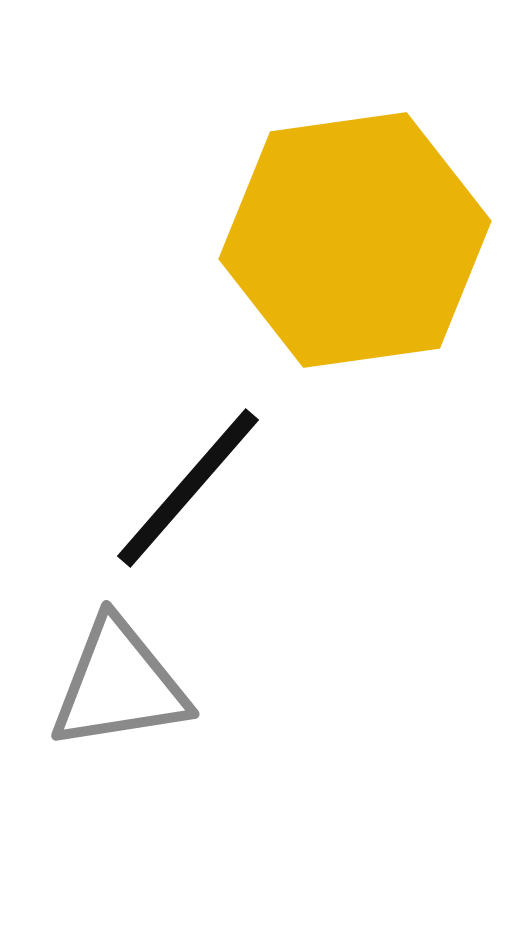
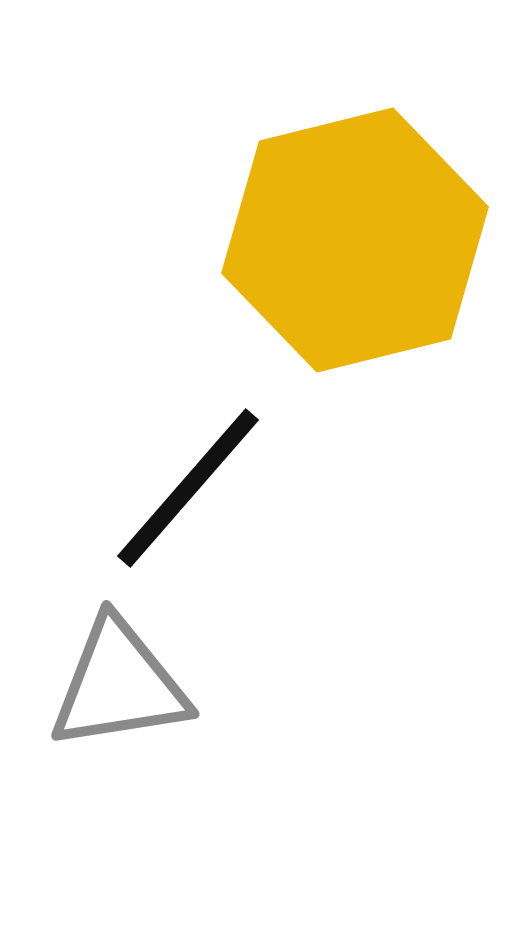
yellow hexagon: rotated 6 degrees counterclockwise
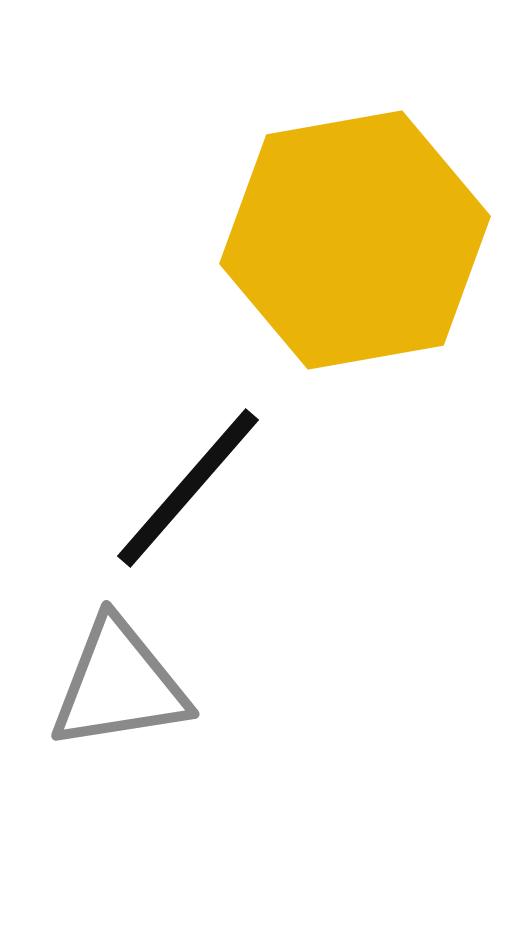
yellow hexagon: rotated 4 degrees clockwise
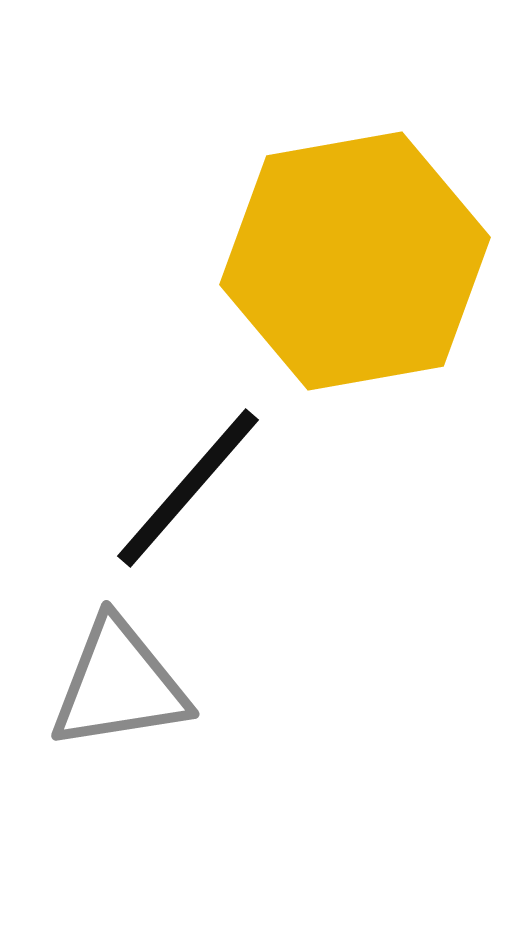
yellow hexagon: moved 21 px down
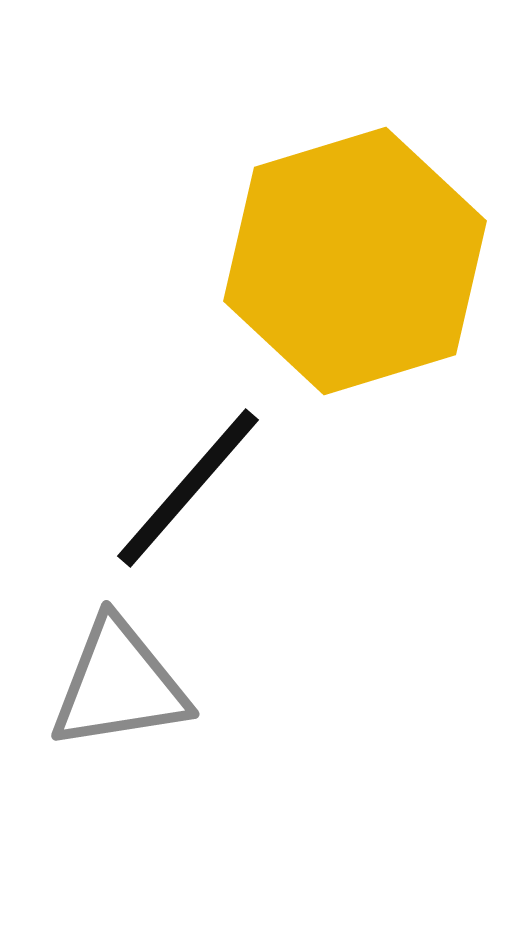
yellow hexagon: rotated 7 degrees counterclockwise
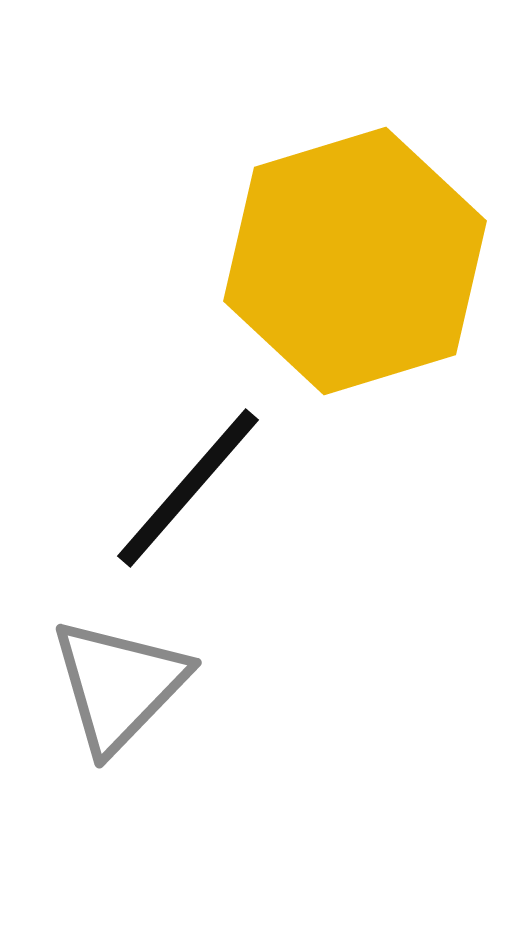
gray triangle: rotated 37 degrees counterclockwise
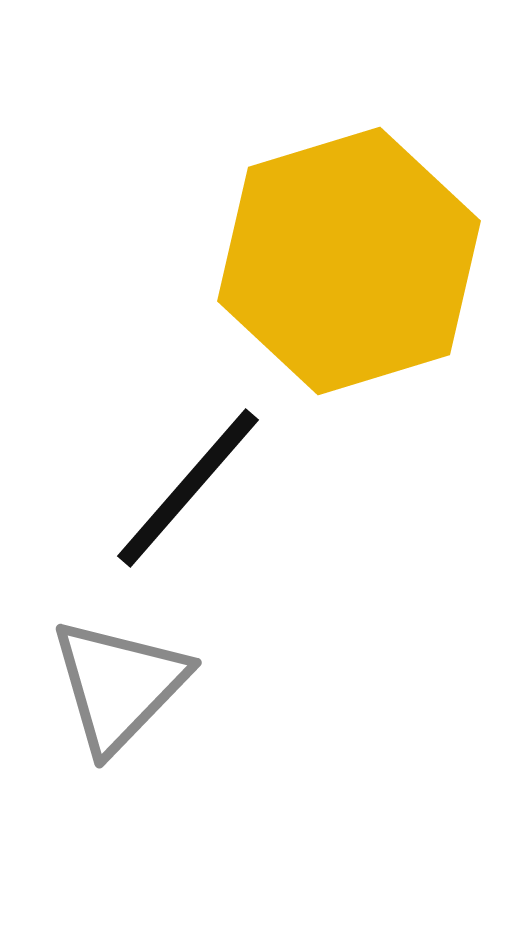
yellow hexagon: moved 6 px left
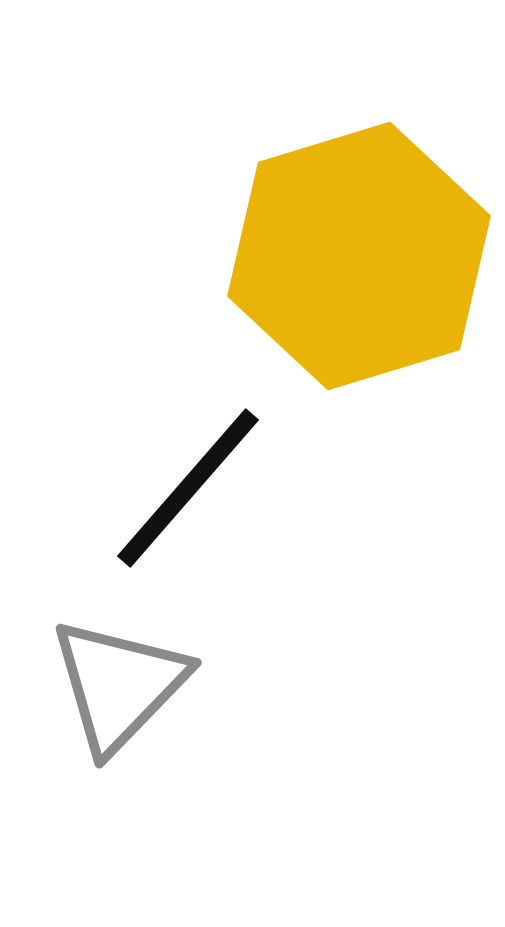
yellow hexagon: moved 10 px right, 5 px up
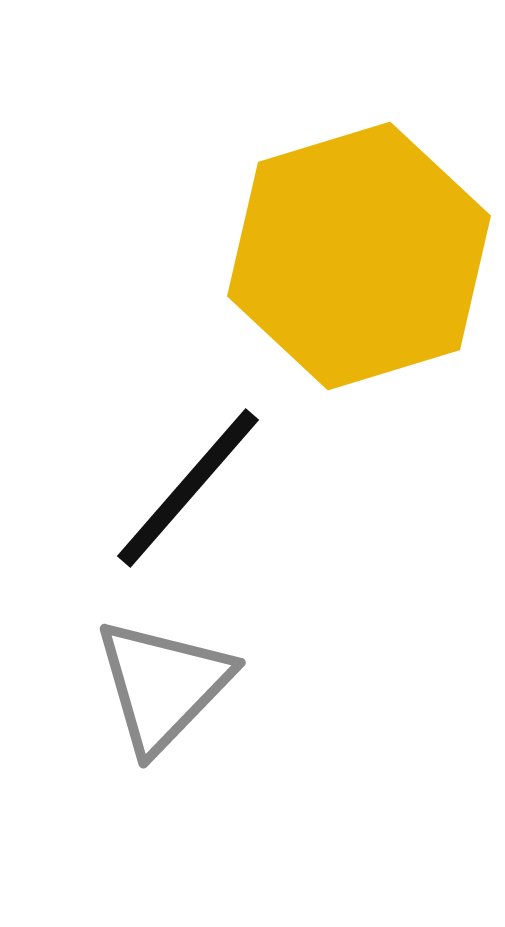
gray triangle: moved 44 px right
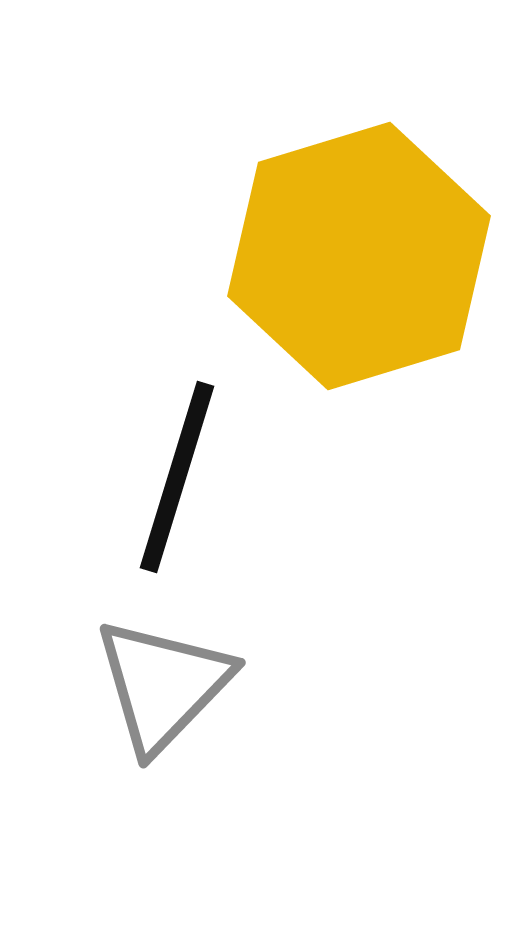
black line: moved 11 px left, 11 px up; rotated 24 degrees counterclockwise
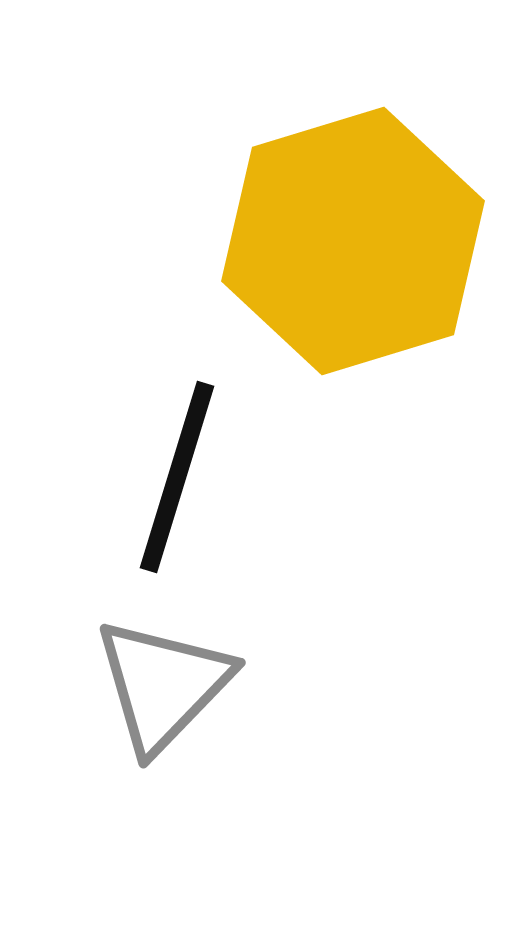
yellow hexagon: moved 6 px left, 15 px up
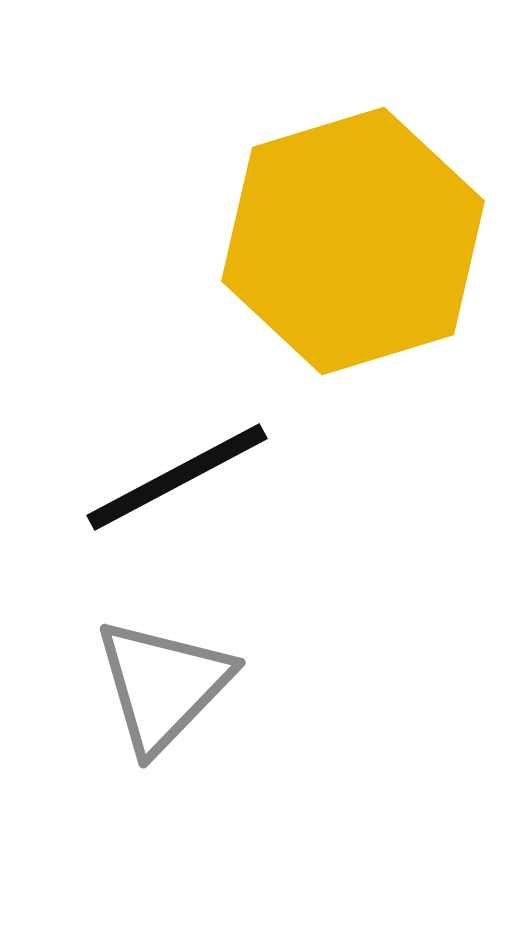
black line: rotated 45 degrees clockwise
